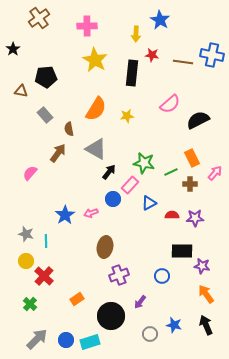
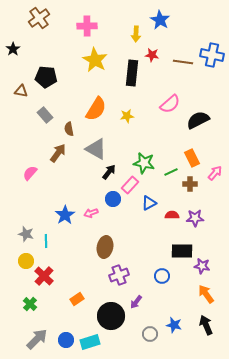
black pentagon at (46, 77): rotated 10 degrees clockwise
purple arrow at (140, 302): moved 4 px left
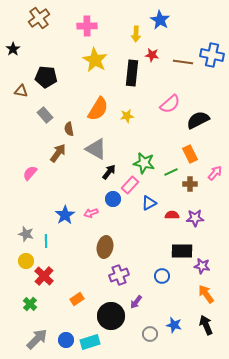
orange semicircle at (96, 109): moved 2 px right
orange rectangle at (192, 158): moved 2 px left, 4 px up
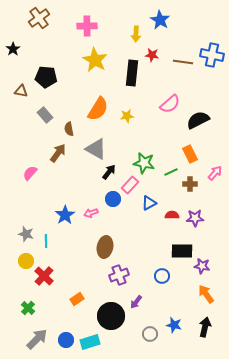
green cross at (30, 304): moved 2 px left, 4 px down
black arrow at (206, 325): moved 1 px left, 2 px down; rotated 36 degrees clockwise
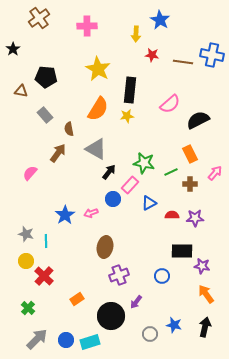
yellow star at (95, 60): moved 3 px right, 9 px down
black rectangle at (132, 73): moved 2 px left, 17 px down
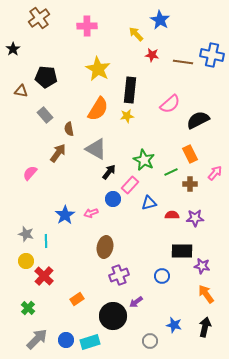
yellow arrow at (136, 34): rotated 133 degrees clockwise
green star at (144, 163): moved 3 px up; rotated 15 degrees clockwise
blue triangle at (149, 203): rotated 14 degrees clockwise
purple arrow at (136, 302): rotated 16 degrees clockwise
black circle at (111, 316): moved 2 px right
gray circle at (150, 334): moved 7 px down
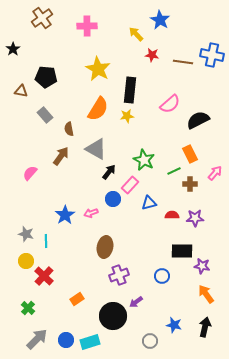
brown cross at (39, 18): moved 3 px right
brown arrow at (58, 153): moved 3 px right, 3 px down
green line at (171, 172): moved 3 px right, 1 px up
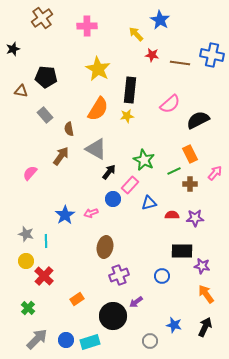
black star at (13, 49): rotated 16 degrees clockwise
brown line at (183, 62): moved 3 px left, 1 px down
black arrow at (205, 327): rotated 12 degrees clockwise
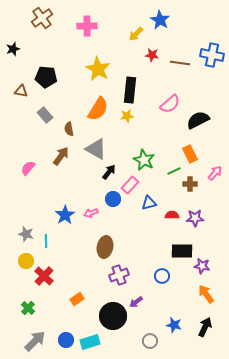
yellow arrow at (136, 34): rotated 91 degrees counterclockwise
pink semicircle at (30, 173): moved 2 px left, 5 px up
gray arrow at (37, 339): moved 2 px left, 2 px down
